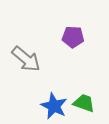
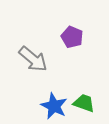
purple pentagon: moved 1 px left; rotated 20 degrees clockwise
gray arrow: moved 7 px right
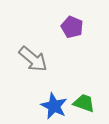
purple pentagon: moved 10 px up
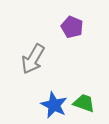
gray arrow: rotated 80 degrees clockwise
blue star: moved 1 px up
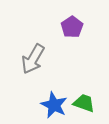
purple pentagon: rotated 15 degrees clockwise
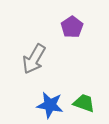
gray arrow: moved 1 px right
blue star: moved 4 px left; rotated 16 degrees counterclockwise
